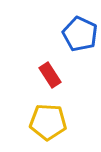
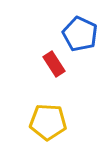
red rectangle: moved 4 px right, 11 px up
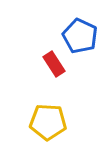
blue pentagon: moved 2 px down
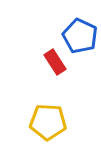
red rectangle: moved 1 px right, 2 px up
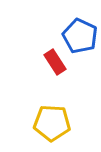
yellow pentagon: moved 4 px right, 1 px down
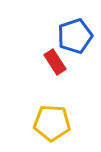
blue pentagon: moved 5 px left; rotated 28 degrees clockwise
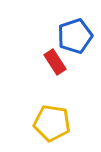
yellow pentagon: rotated 6 degrees clockwise
